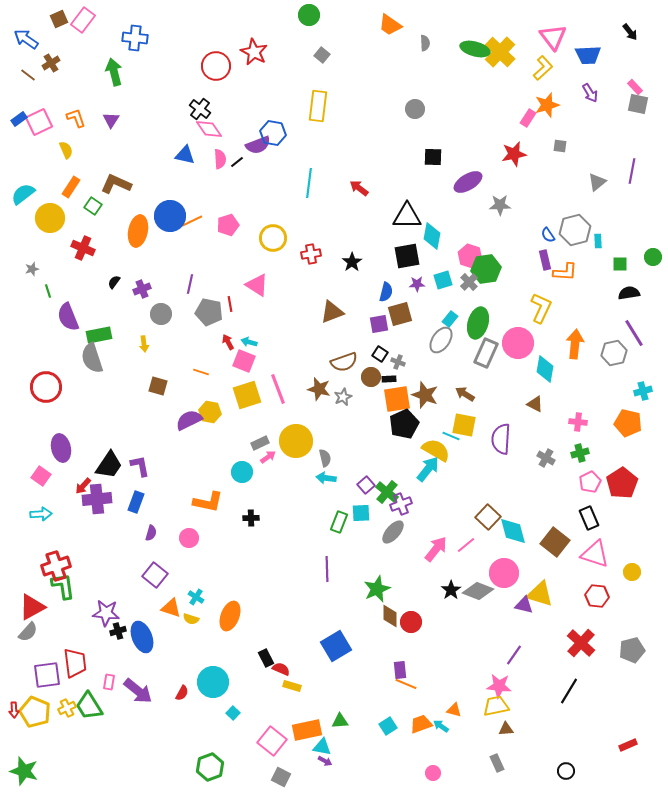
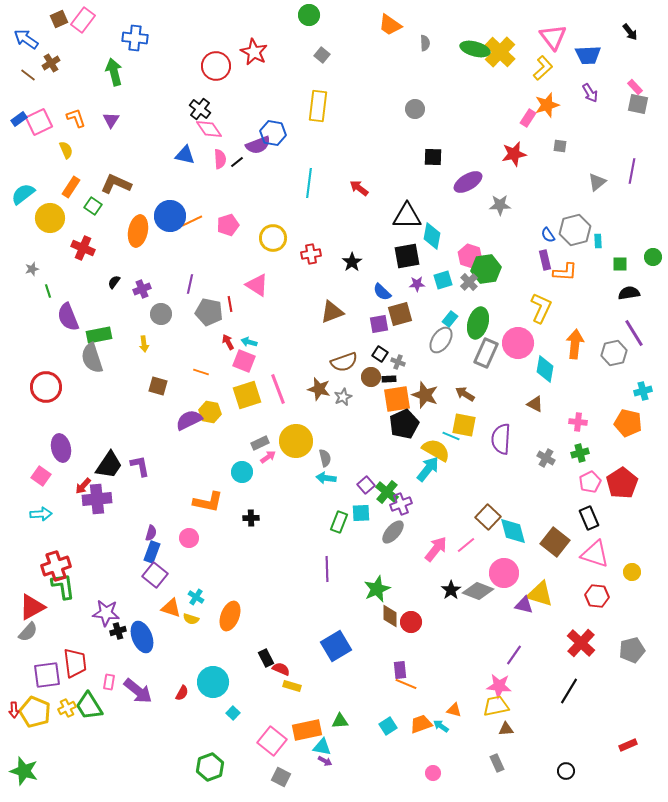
blue semicircle at (386, 292): moved 4 px left; rotated 120 degrees clockwise
blue rectangle at (136, 502): moved 16 px right, 50 px down
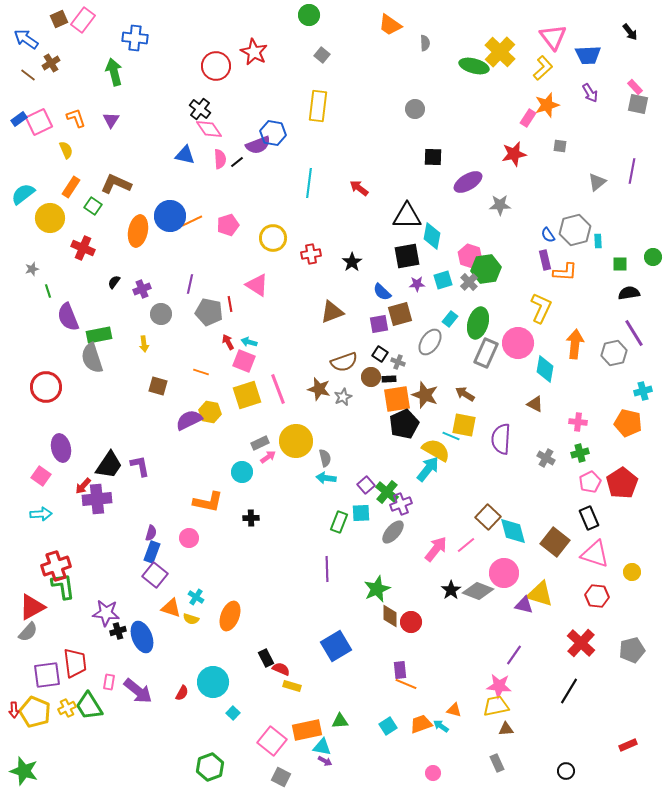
green ellipse at (475, 49): moved 1 px left, 17 px down
gray ellipse at (441, 340): moved 11 px left, 2 px down
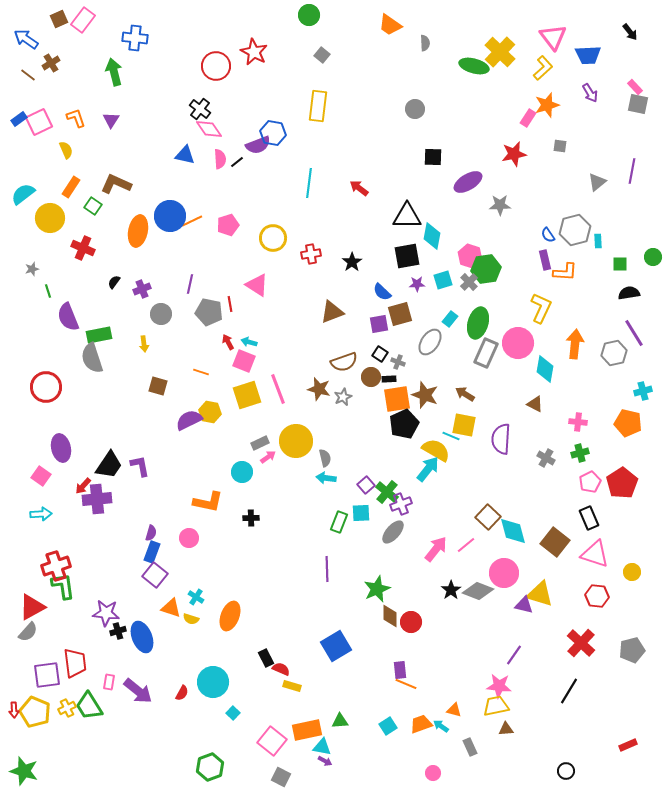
gray rectangle at (497, 763): moved 27 px left, 16 px up
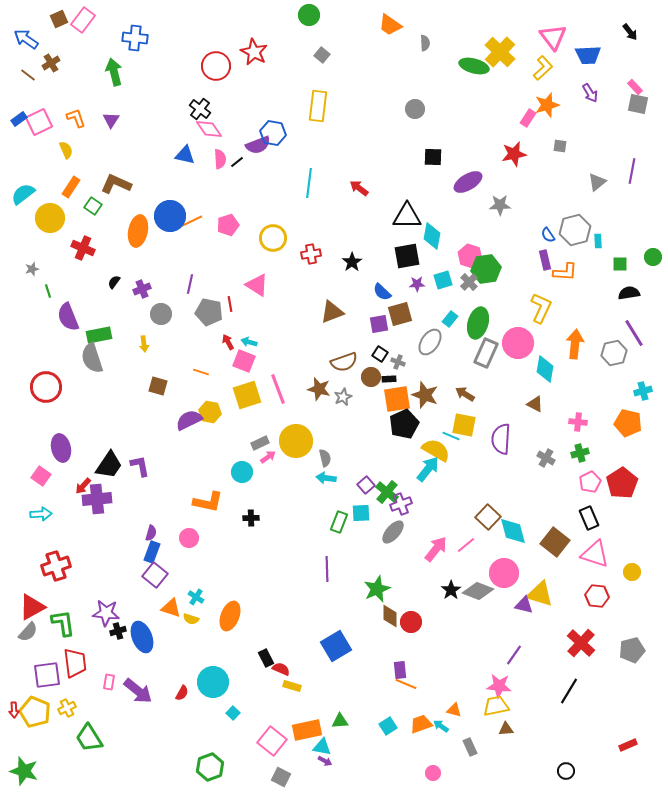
green L-shape at (63, 586): moved 37 px down
green trapezoid at (89, 706): moved 32 px down
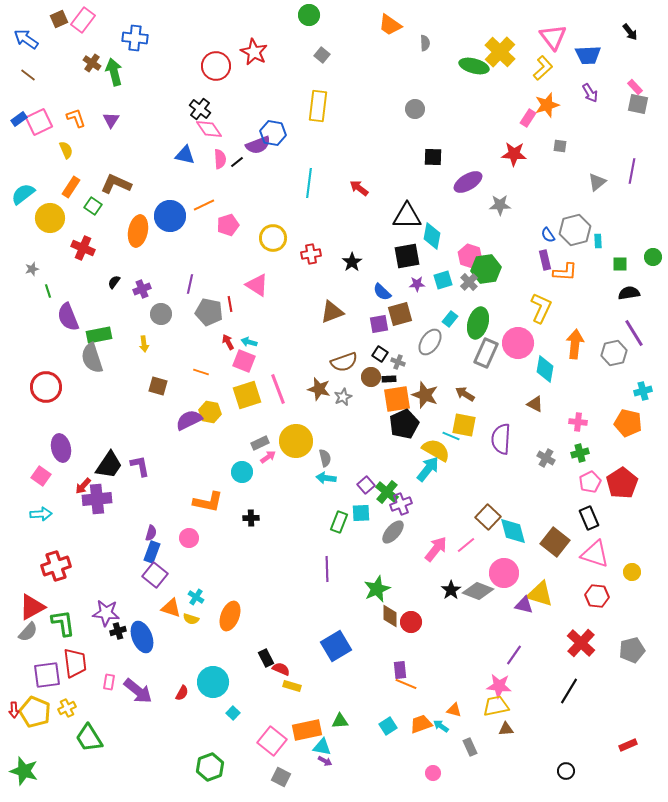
brown cross at (51, 63): moved 41 px right; rotated 24 degrees counterclockwise
red star at (514, 154): rotated 15 degrees clockwise
orange line at (192, 221): moved 12 px right, 16 px up
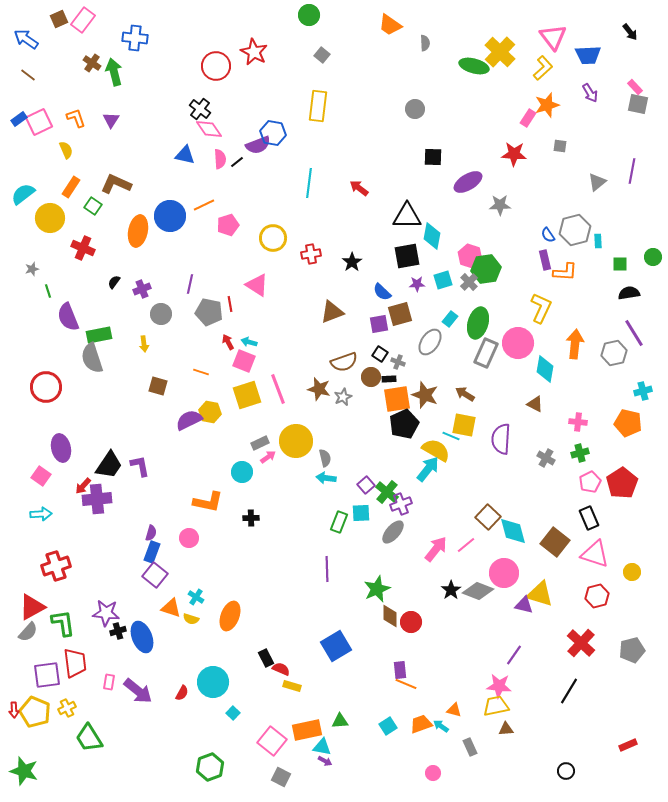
red hexagon at (597, 596): rotated 20 degrees counterclockwise
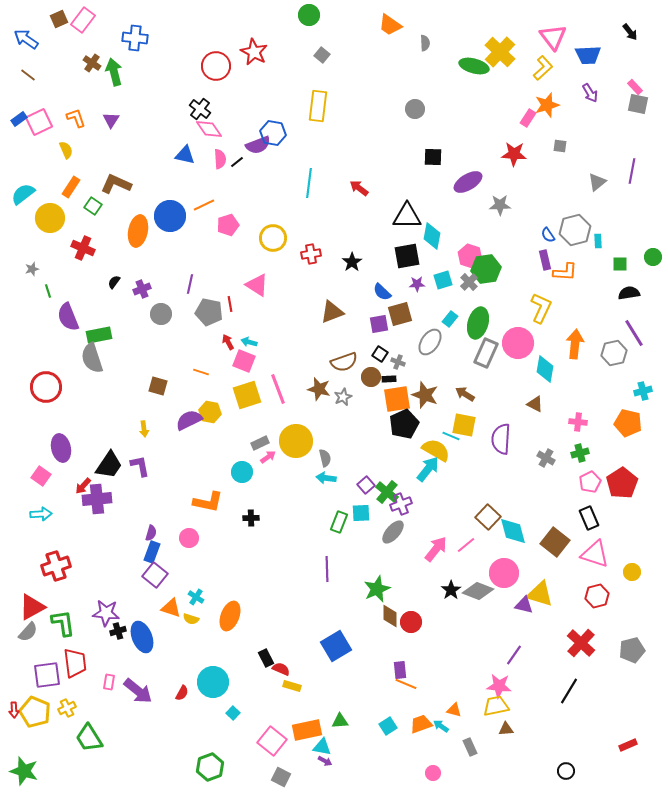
yellow arrow at (144, 344): moved 85 px down
